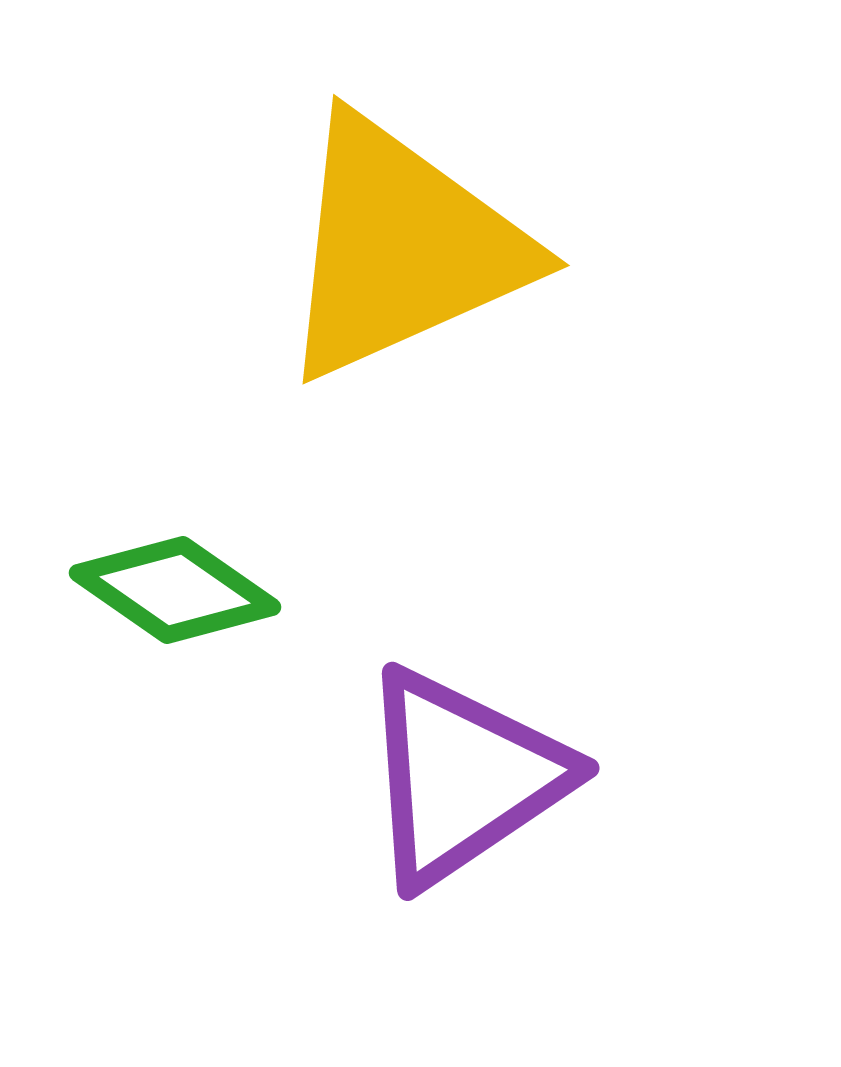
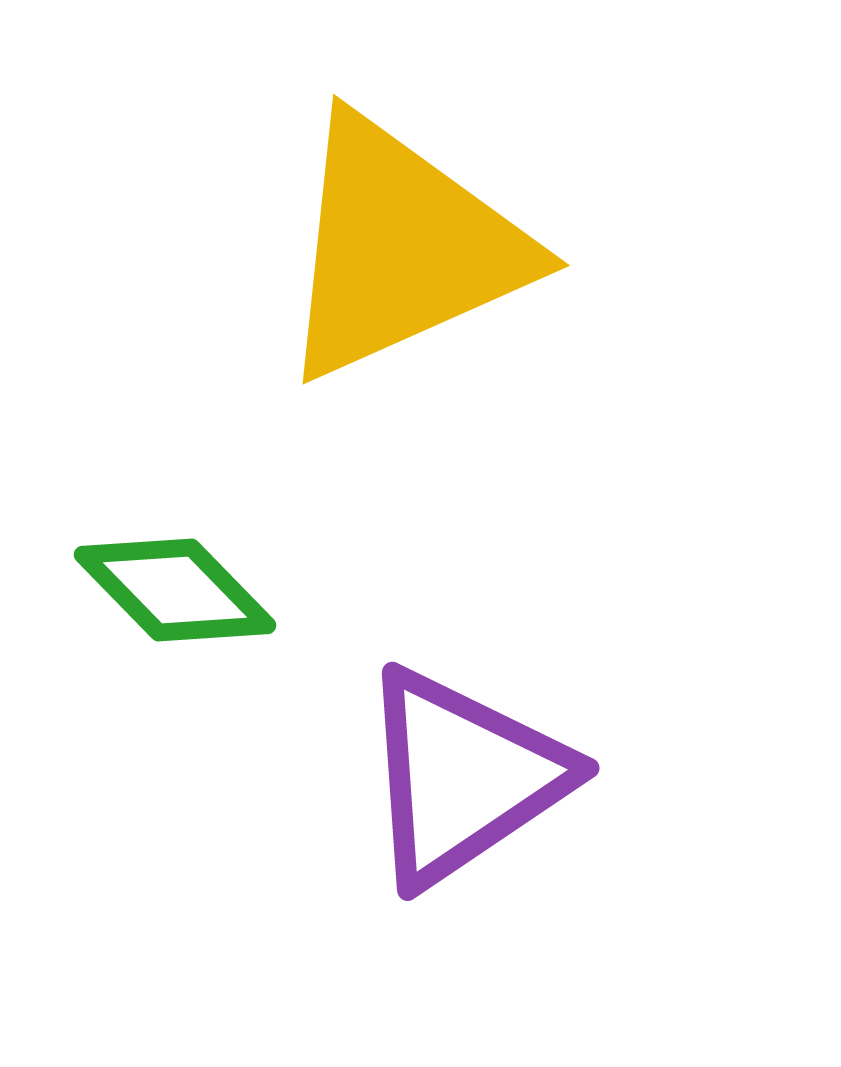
green diamond: rotated 11 degrees clockwise
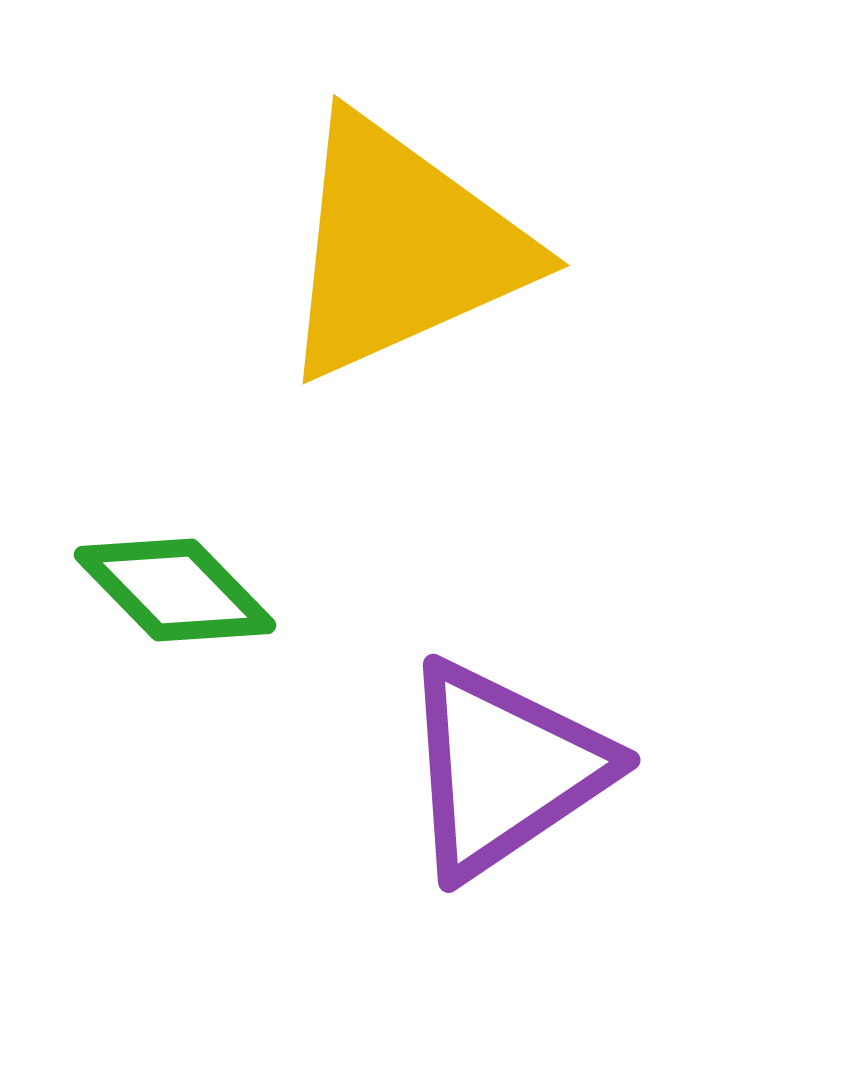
purple triangle: moved 41 px right, 8 px up
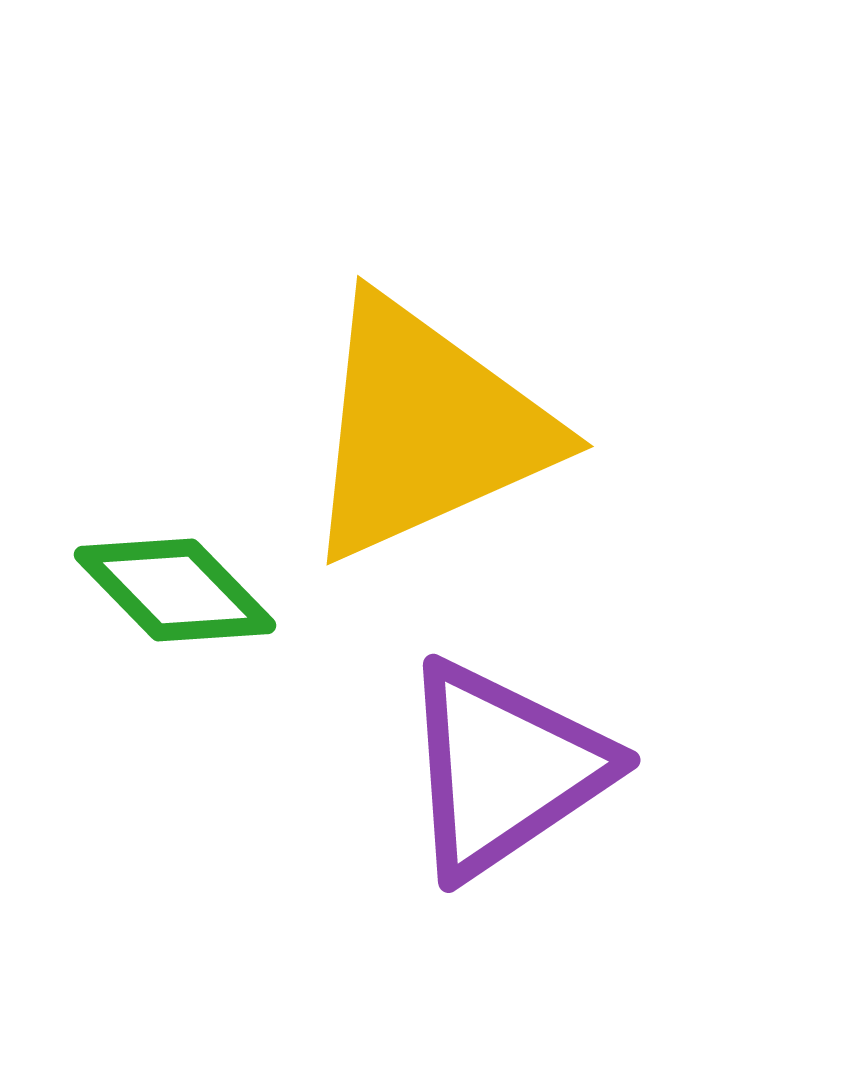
yellow triangle: moved 24 px right, 181 px down
